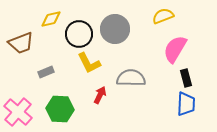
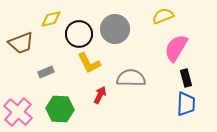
pink semicircle: moved 1 px right, 1 px up
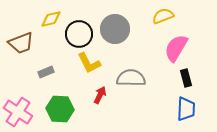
blue trapezoid: moved 5 px down
pink cross: rotated 8 degrees counterclockwise
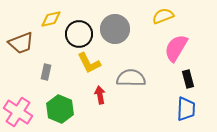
gray rectangle: rotated 56 degrees counterclockwise
black rectangle: moved 2 px right, 1 px down
red arrow: rotated 36 degrees counterclockwise
green hexagon: rotated 20 degrees clockwise
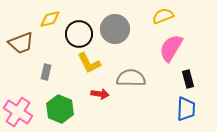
yellow diamond: moved 1 px left
pink semicircle: moved 5 px left
red arrow: moved 1 px up; rotated 108 degrees clockwise
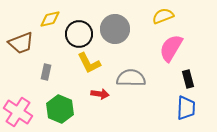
blue trapezoid: moved 1 px up
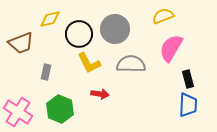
gray semicircle: moved 14 px up
blue trapezoid: moved 2 px right, 3 px up
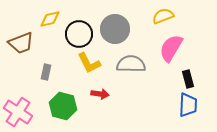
green hexagon: moved 3 px right, 3 px up; rotated 8 degrees counterclockwise
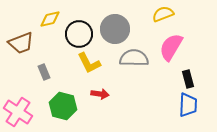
yellow semicircle: moved 2 px up
pink semicircle: moved 1 px up
gray semicircle: moved 3 px right, 6 px up
gray rectangle: moved 2 px left; rotated 35 degrees counterclockwise
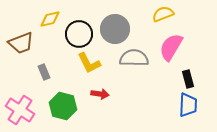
pink cross: moved 2 px right, 2 px up
